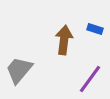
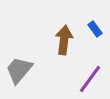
blue rectangle: rotated 35 degrees clockwise
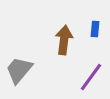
blue rectangle: rotated 42 degrees clockwise
purple line: moved 1 px right, 2 px up
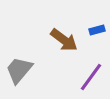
blue rectangle: moved 2 px right, 1 px down; rotated 70 degrees clockwise
brown arrow: rotated 120 degrees clockwise
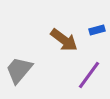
purple line: moved 2 px left, 2 px up
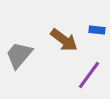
blue rectangle: rotated 21 degrees clockwise
gray trapezoid: moved 15 px up
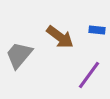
brown arrow: moved 4 px left, 3 px up
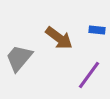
brown arrow: moved 1 px left, 1 px down
gray trapezoid: moved 3 px down
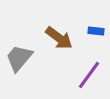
blue rectangle: moved 1 px left, 1 px down
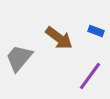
blue rectangle: rotated 14 degrees clockwise
purple line: moved 1 px right, 1 px down
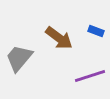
purple line: rotated 36 degrees clockwise
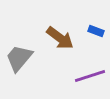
brown arrow: moved 1 px right
